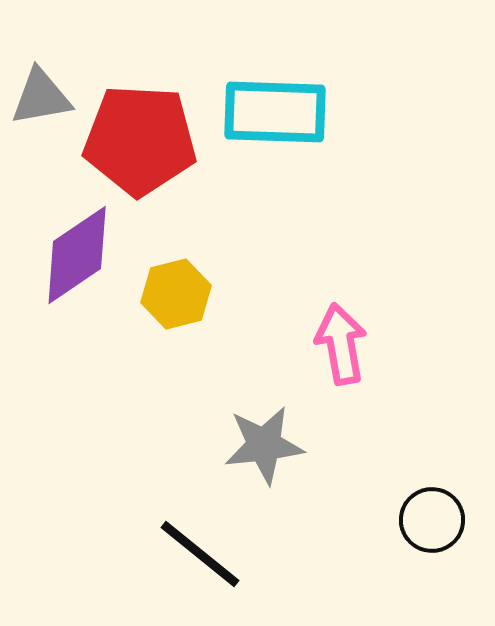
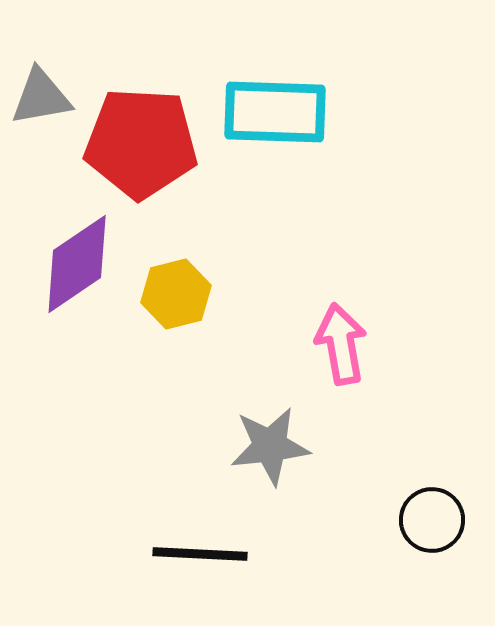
red pentagon: moved 1 px right, 3 px down
purple diamond: moved 9 px down
gray star: moved 6 px right, 1 px down
black line: rotated 36 degrees counterclockwise
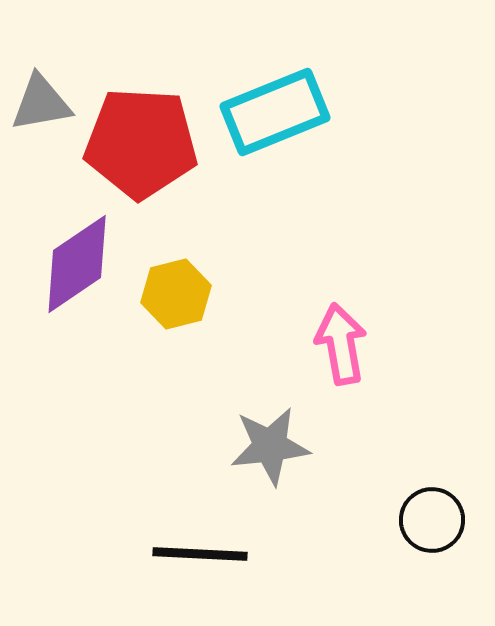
gray triangle: moved 6 px down
cyan rectangle: rotated 24 degrees counterclockwise
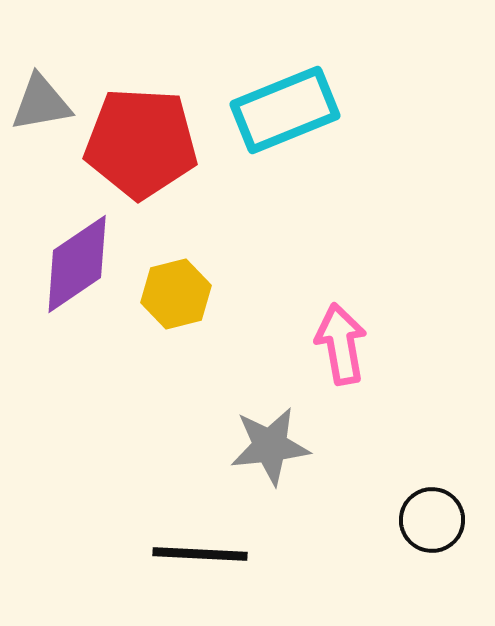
cyan rectangle: moved 10 px right, 2 px up
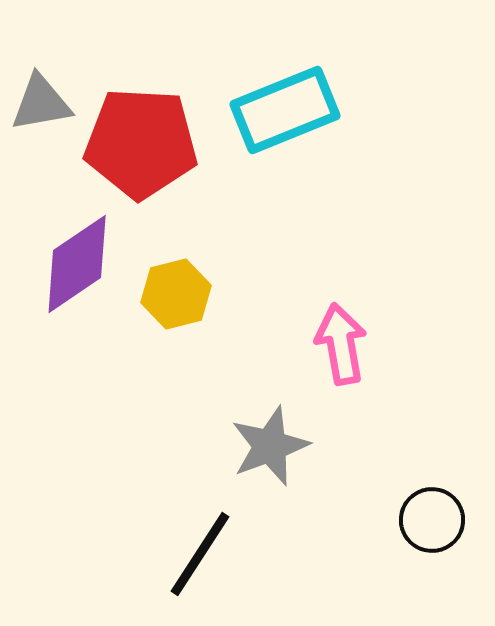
gray star: rotated 14 degrees counterclockwise
black line: rotated 60 degrees counterclockwise
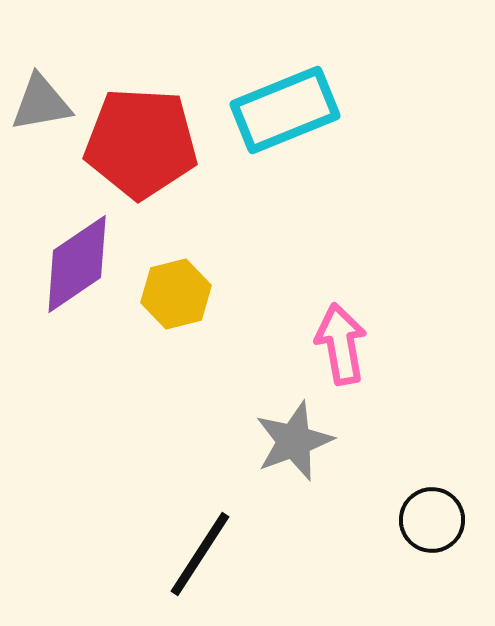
gray star: moved 24 px right, 5 px up
